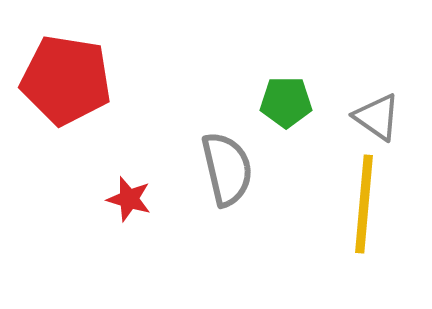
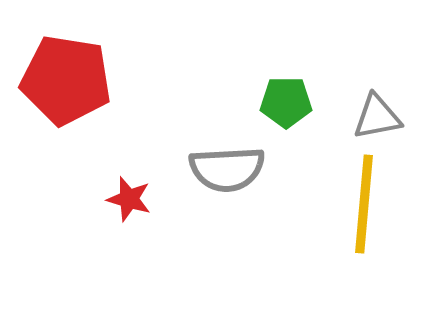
gray triangle: rotated 46 degrees counterclockwise
gray semicircle: rotated 100 degrees clockwise
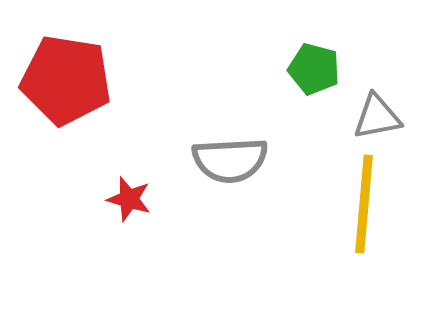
green pentagon: moved 28 px right, 33 px up; rotated 15 degrees clockwise
gray semicircle: moved 3 px right, 9 px up
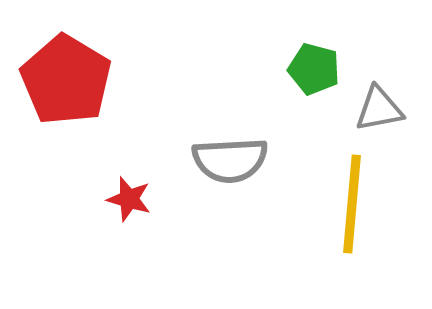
red pentagon: rotated 22 degrees clockwise
gray triangle: moved 2 px right, 8 px up
yellow line: moved 12 px left
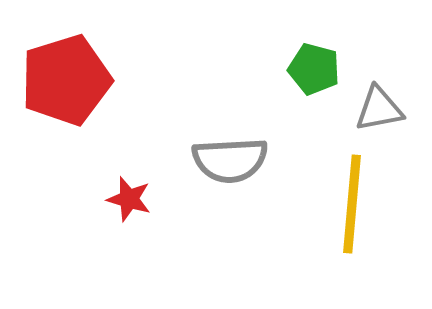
red pentagon: rotated 24 degrees clockwise
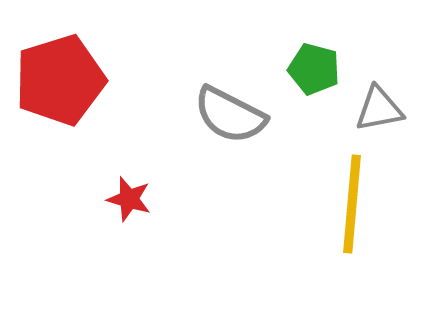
red pentagon: moved 6 px left
gray semicircle: moved 45 px up; rotated 30 degrees clockwise
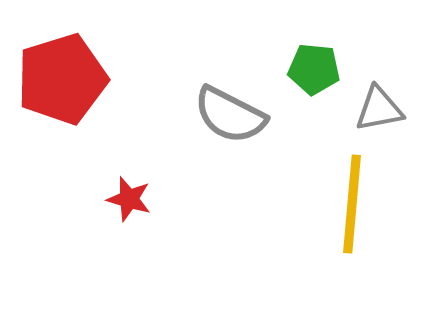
green pentagon: rotated 9 degrees counterclockwise
red pentagon: moved 2 px right, 1 px up
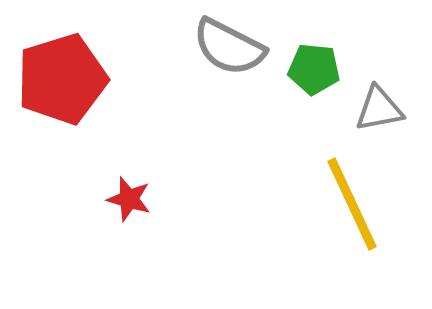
gray semicircle: moved 1 px left, 68 px up
yellow line: rotated 30 degrees counterclockwise
